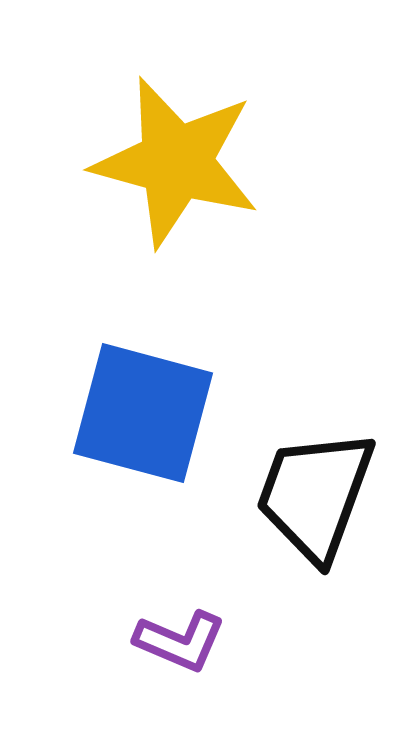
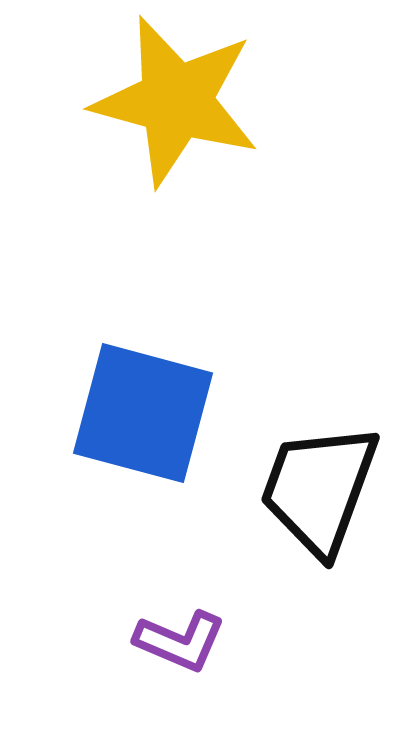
yellow star: moved 61 px up
black trapezoid: moved 4 px right, 6 px up
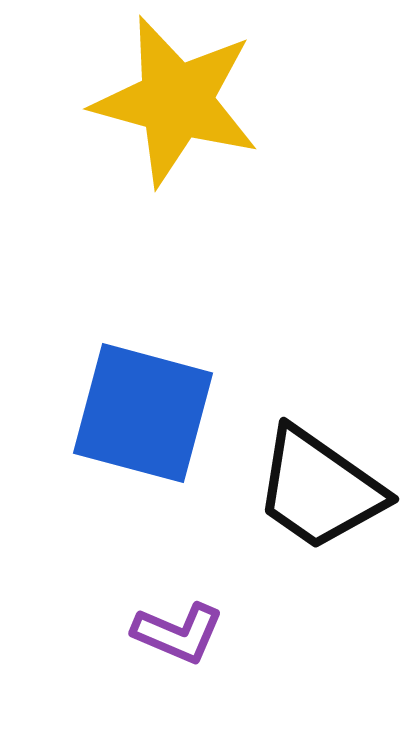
black trapezoid: rotated 75 degrees counterclockwise
purple L-shape: moved 2 px left, 8 px up
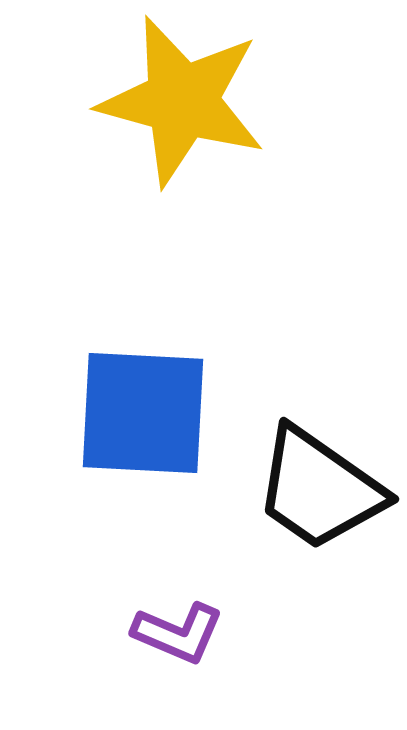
yellow star: moved 6 px right
blue square: rotated 12 degrees counterclockwise
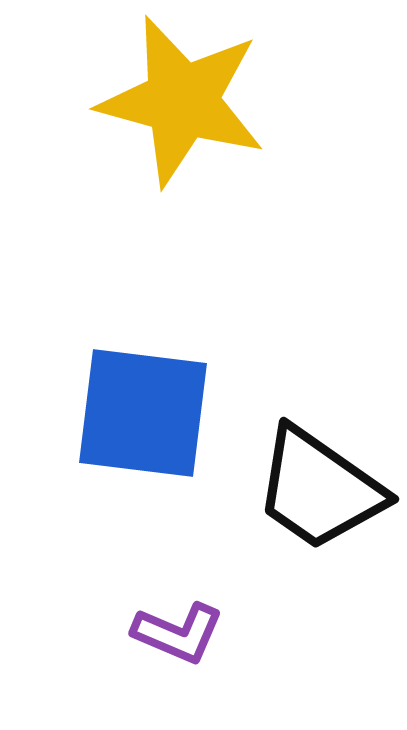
blue square: rotated 4 degrees clockwise
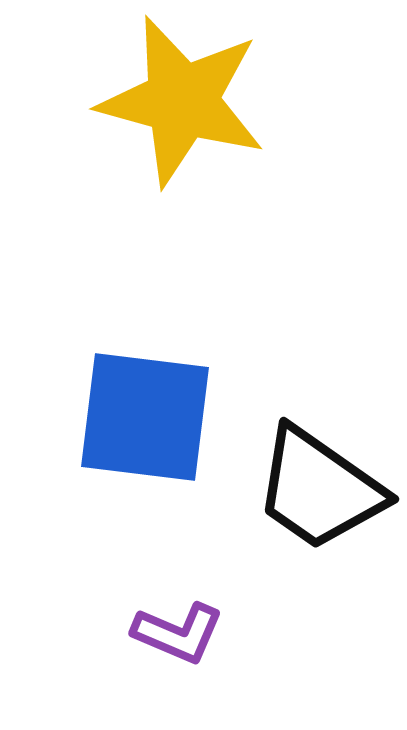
blue square: moved 2 px right, 4 px down
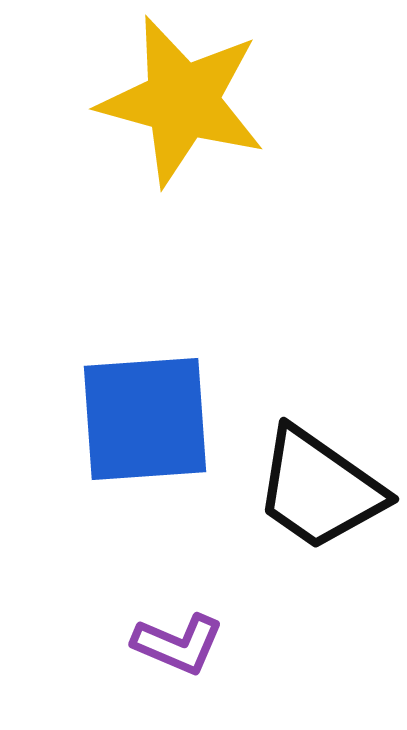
blue square: moved 2 px down; rotated 11 degrees counterclockwise
purple L-shape: moved 11 px down
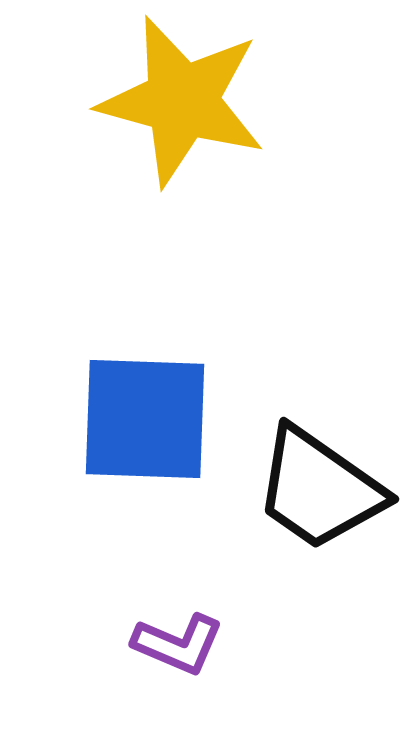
blue square: rotated 6 degrees clockwise
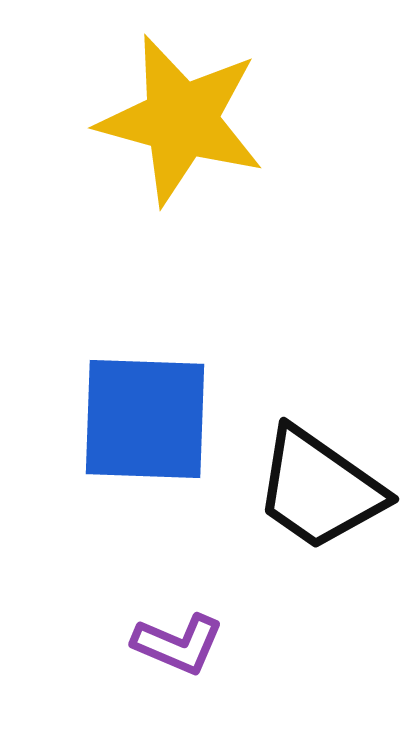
yellow star: moved 1 px left, 19 px down
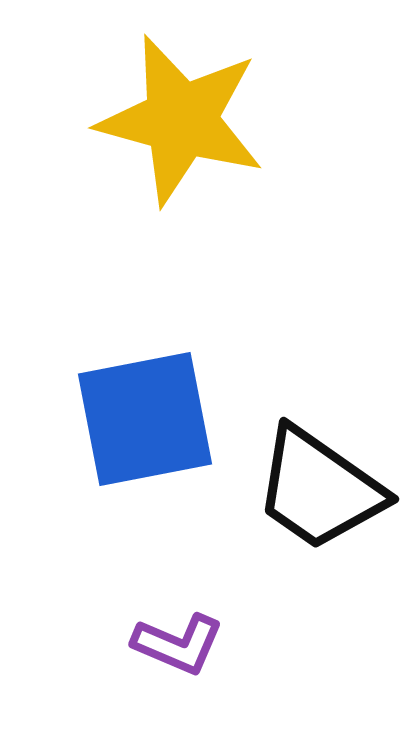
blue square: rotated 13 degrees counterclockwise
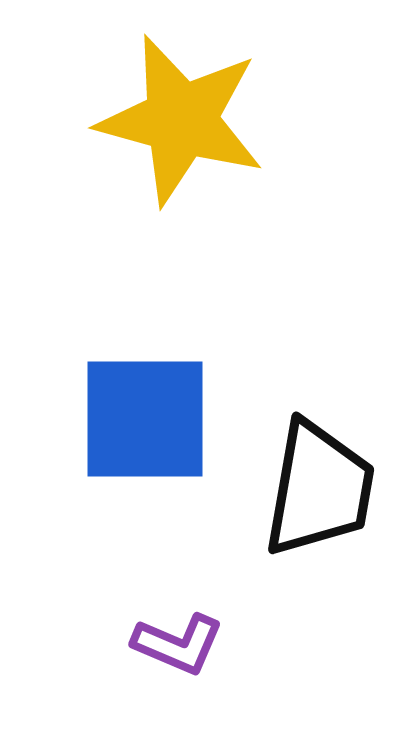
blue square: rotated 11 degrees clockwise
black trapezoid: rotated 115 degrees counterclockwise
